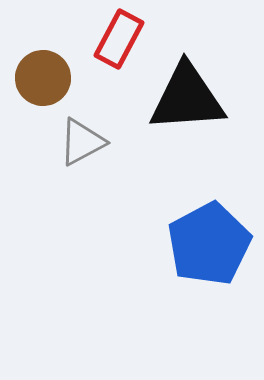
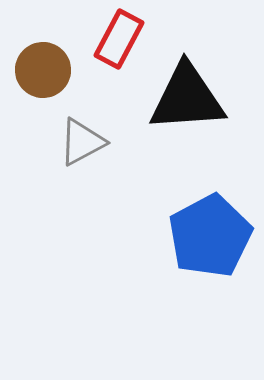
brown circle: moved 8 px up
blue pentagon: moved 1 px right, 8 px up
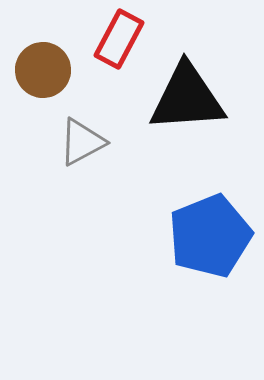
blue pentagon: rotated 6 degrees clockwise
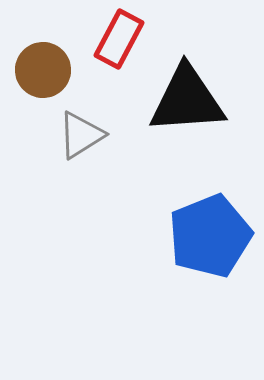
black triangle: moved 2 px down
gray triangle: moved 1 px left, 7 px up; rotated 4 degrees counterclockwise
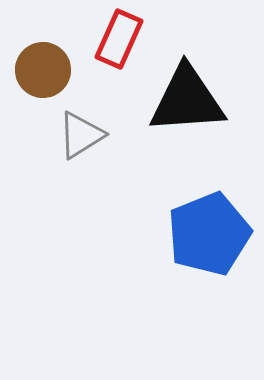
red rectangle: rotated 4 degrees counterclockwise
blue pentagon: moved 1 px left, 2 px up
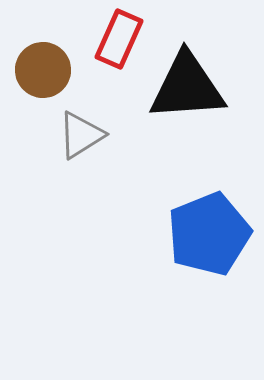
black triangle: moved 13 px up
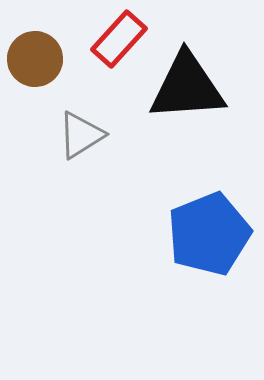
red rectangle: rotated 18 degrees clockwise
brown circle: moved 8 px left, 11 px up
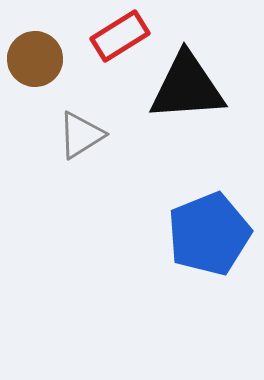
red rectangle: moved 1 px right, 3 px up; rotated 16 degrees clockwise
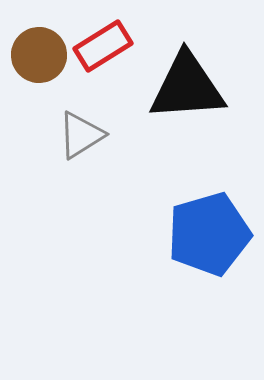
red rectangle: moved 17 px left, 10 px down
brown circle: moved 4 px right, 4 px up
blue pentagon: rotated 6 degrees clockwise
